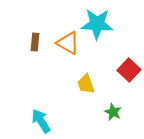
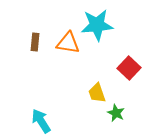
cyan star: moved 1 px down; rotated 8 degrees counterclockwise
orange triangle: rotated 20 degrees counterclockwise
red square: moved 2 px up
yellow trapezoid: moved 11 px right, 9 px down
green star: moved 3 px right, 1 px down
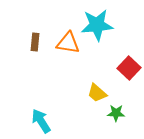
yellow trapezoid: rotated 30 degrees counterclockwise
green star: rotated 24 degrees counterclockwise
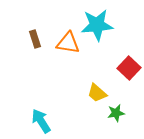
brown rectangle: moved 3 px up; rotated 24 degrees counterclockwise
green star: rotated 12 degrees counterclockwise
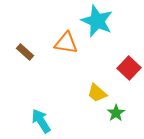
cyan star: moved 4 px up; rotated 28 degrees clockwise
brown rectangle: moved 10 px left, 13 px down; rotated 30 degrees counterclockwise
orange triangle: moved 2 px left
green star: rotated 24 degrees counterclockwise
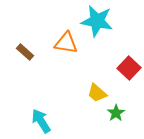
cyan star: rotated 12 degrees counterclockwise
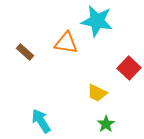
yellow trapezoid: rotated 15 degrees counterclockwise
green star: moved 10 px left, 11 px down
